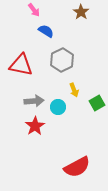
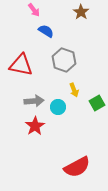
gray hexagon: moved 2 px right; rotated 15 degrees counterclockwise
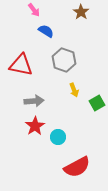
cyan circle: moved 30 px down
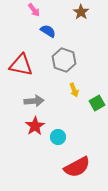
blue semicircle: moved 2 px right
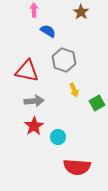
pink arrow: rotated 144 degrees counterclockwise
red triangle: moved 6 px right, 6 px down
red star: moved 1 px left
red semicircle: rotated 32 degrees clockwise
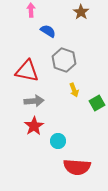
pink arrow: moved 3 px left
cyan circle: moved 4 px down
